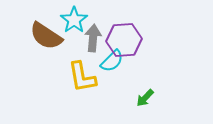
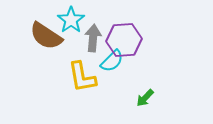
cyan star: moved 3 px left
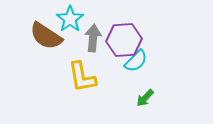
cyan star: moved 1 px left, 1 px up
cyan semicircle: moved 24 px right
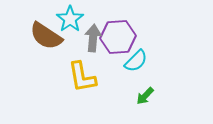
purple hexagon: moved 6 px left, 3 px up
green arrow: moved 2 px up
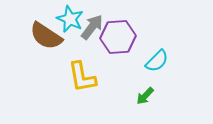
cyan star: rotated 12 degrees counterclockwise
gray arrow: moved 1 px left, 11 px up; rotated 32 degrees clockwise
cyan semicircle: moved 21 px right
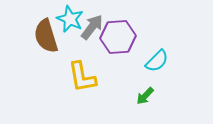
brown semicircle: rotated 40 degrees clockwise
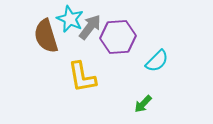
gray arrow: moved 2 px left
green arrow: moved 2 px left, 8 px down
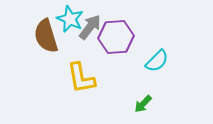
purple hexagon: moved 2 px left
yellow L-shape: moved 1 px left, 1 px down
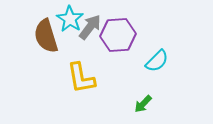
cyan star: rotated 8 degrees clockwise
purple hexagon: moved 2 px right, 2 px up
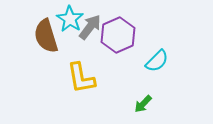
purple hexagon: rotated 20 degrees counterclockwise
